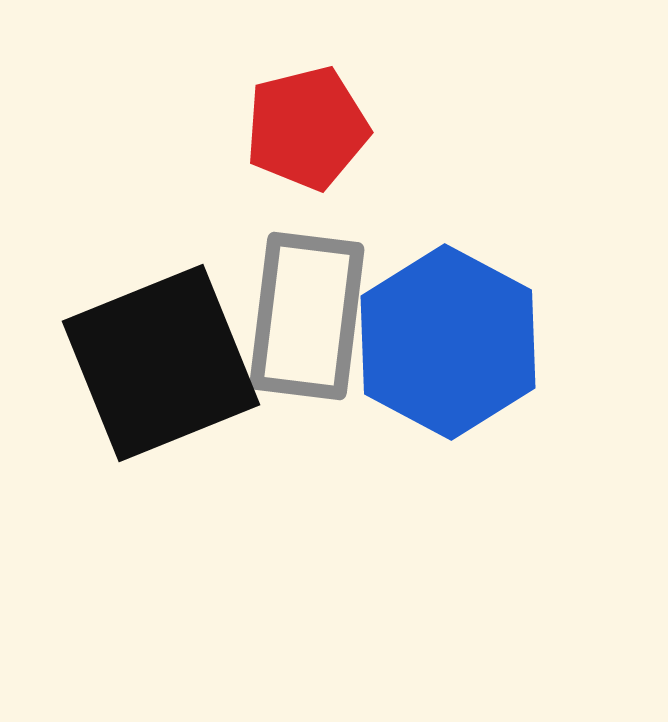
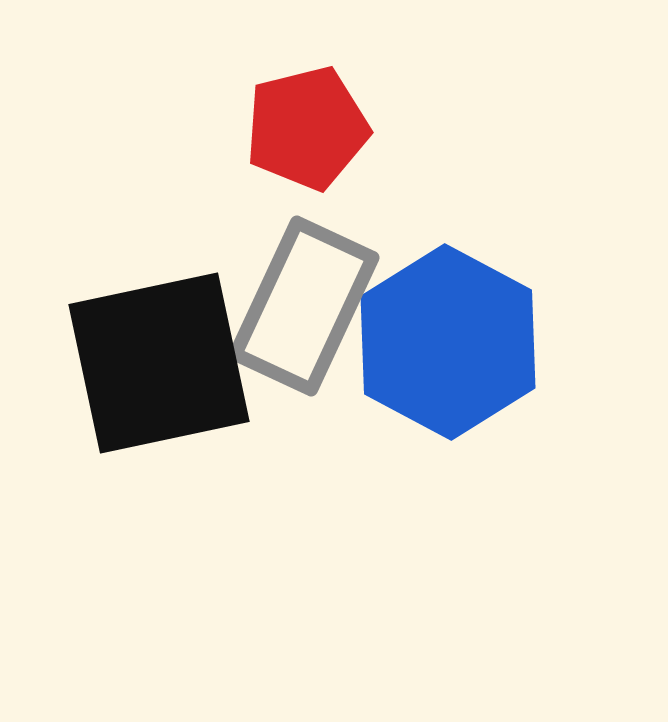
gray rectangle: moved 3 px left, 10 px up; rotated 18 degrees clockwise
black square: moved 2 px left; rotated 10 degrees clockwise
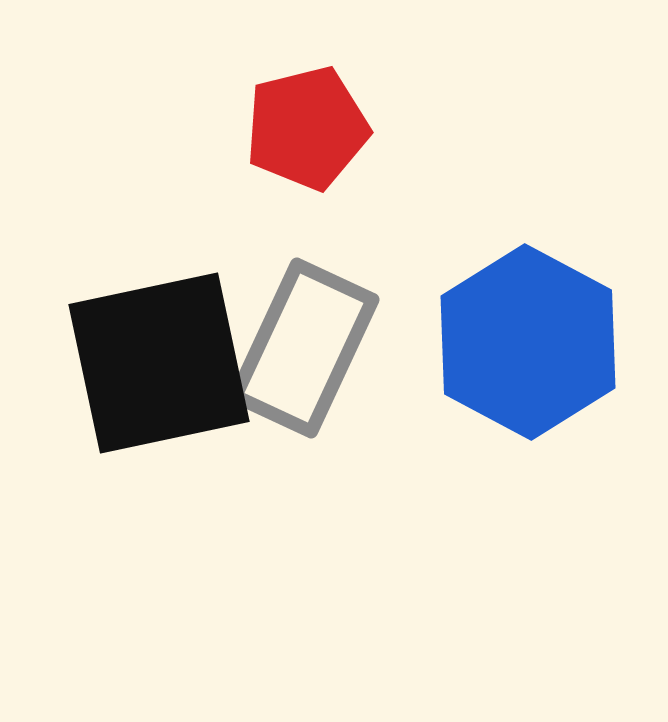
gray rectangle: moved 42 px down
blue hexagon: moved 80 px right
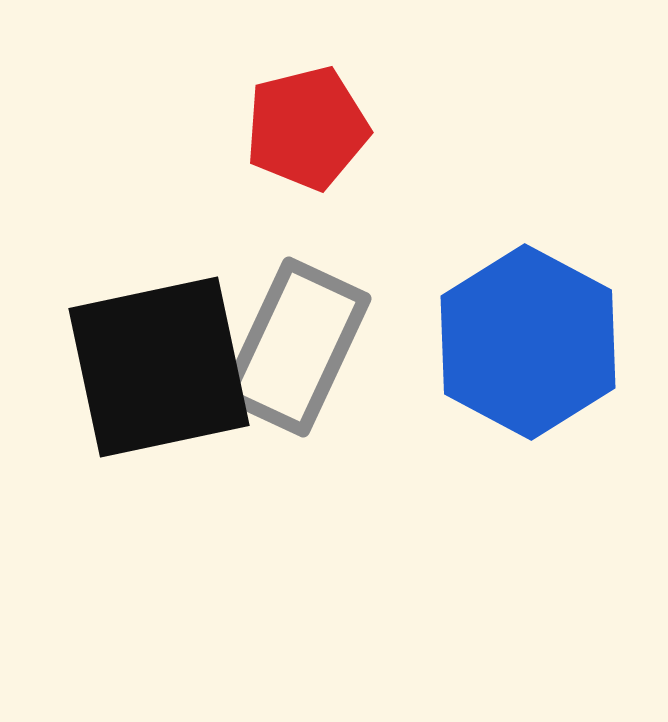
gray rectangle: moved 8 px left, 1 px up
black square: moved 4 px down
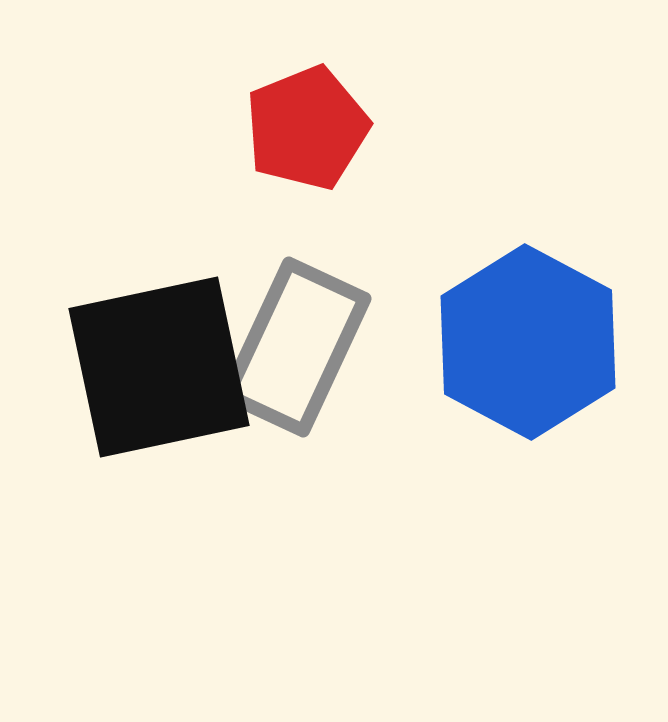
red pentagon: rotated 8 degrees counterclockwise
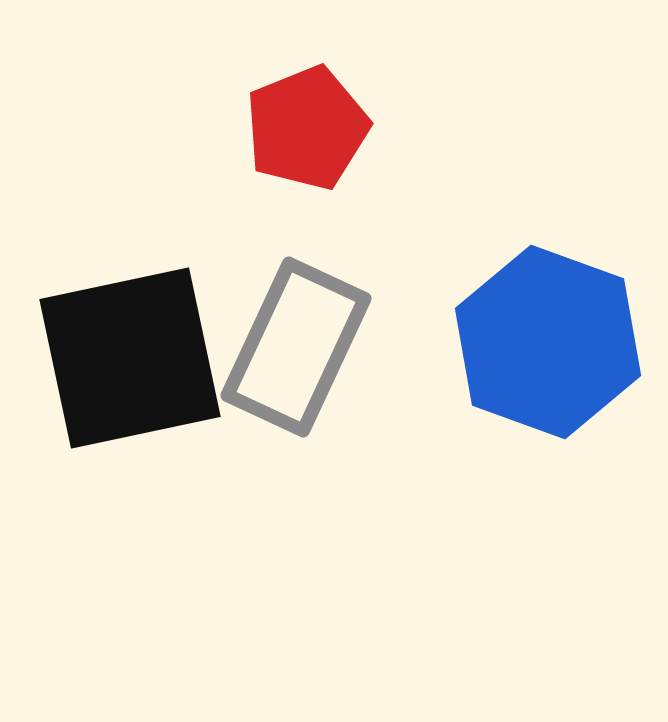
blue hexagon: moved 20 px right; rotated 8 degrees counterclockwise
black square: moved 29 px left, 9 px up
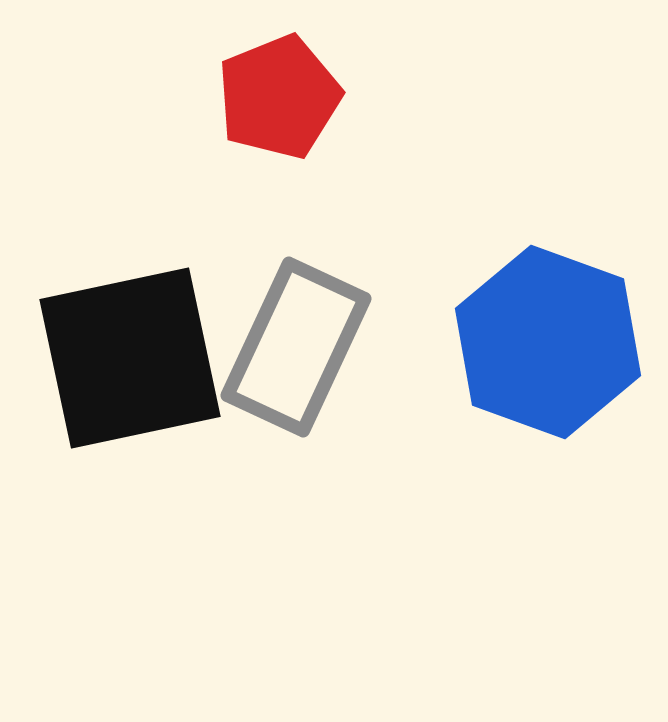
red pentagon: moved 28 px left, 31 px up
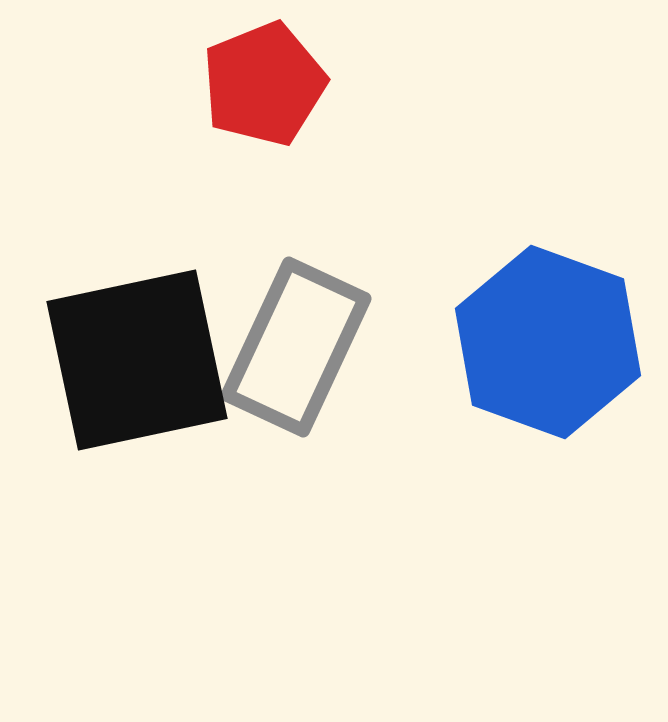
red pentagon: moved 15 px left, 13 px up
black square: moved 7 px right, 2 px down
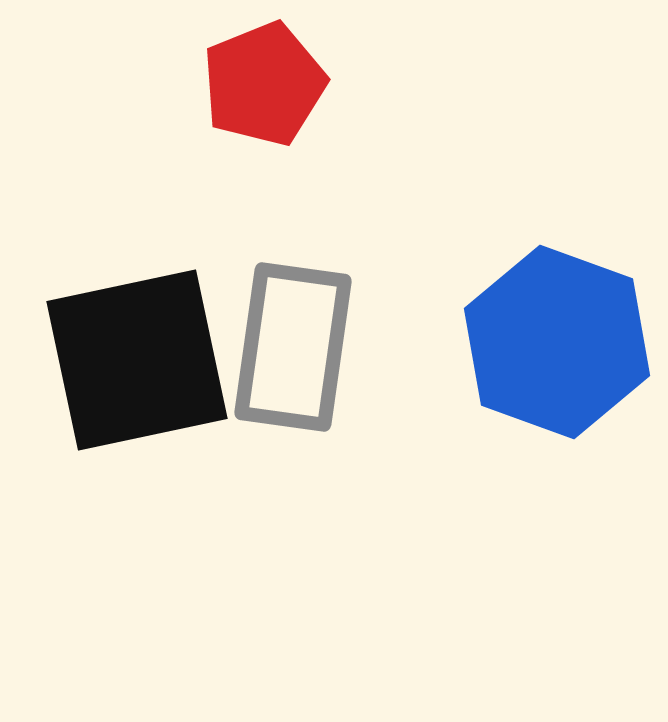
blue hexagon: moved 9 px right
gray rectangle: moved 3 px left; rotated 17 degrees counterclockwise
